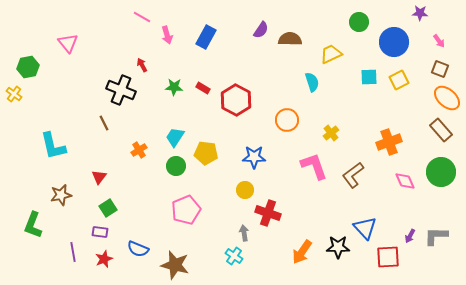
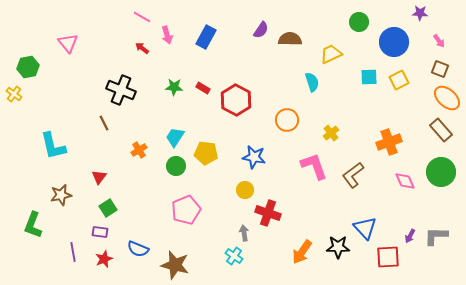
red arrow at (142, 65): moved 17 px up; rotated 24 degrees counterclockwise
blue star at (254, 157): rotated 10 degrees clockwise
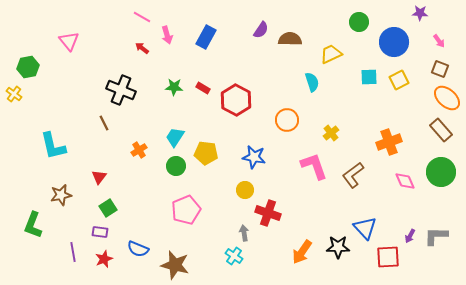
pink triangle at (68, 43): moved 1 px right, 2 px up
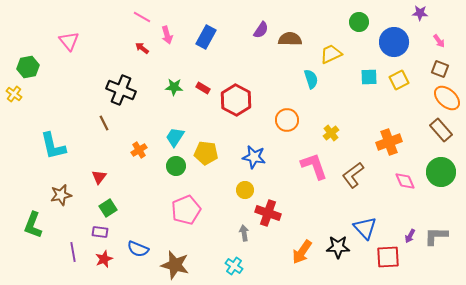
cyan semicircle at (312, 82): moved 1 px left, 3 px up
cyan cross at (234, 256): moved 10 px down
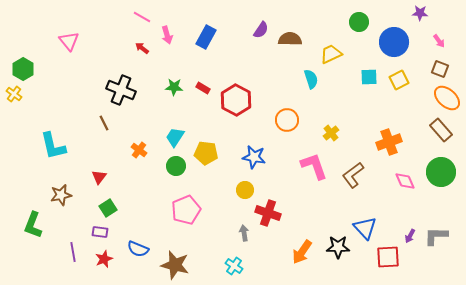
green hexagon at (28, 67): moved 5 px left, 2 px down; rotated 20 degrees counterclockwise
orange cross at (139, 150): rotated 21 degrees counterclockwise
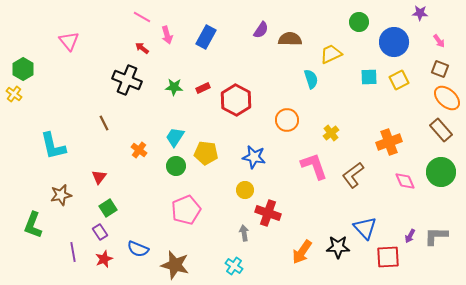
red rectangle at (203, 88): rotated 56 degrees counterclockwise
black cross at (121, 90): moved 6 px right, 10 px up
purple rectangle at (100, 232): rotated 49 degrees clockwise
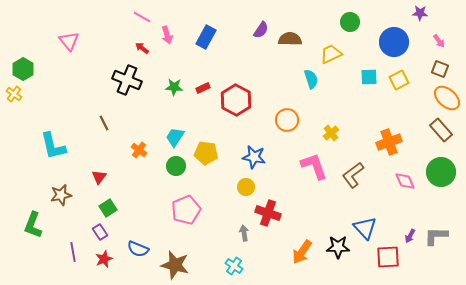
green circle at (359, 22): moved 9 px left
yellow circle at (245, 190): moved 1 px right, 3 px up
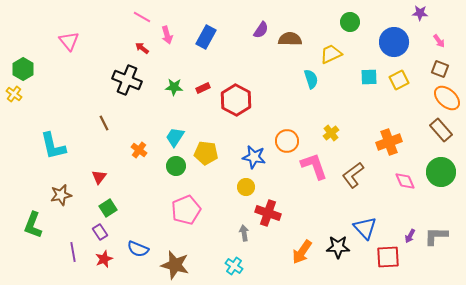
orange circle at (287, 120): moved 21 px down
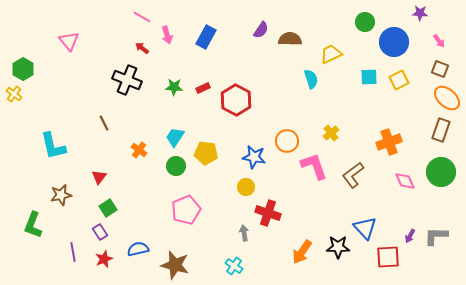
green circle at (350, 22): moved 15 px right
brown rectangle at (441, 130): rotated 60 degrees clockwise
blue semicircle at (138, 249): rotated 145 degrees clockwise
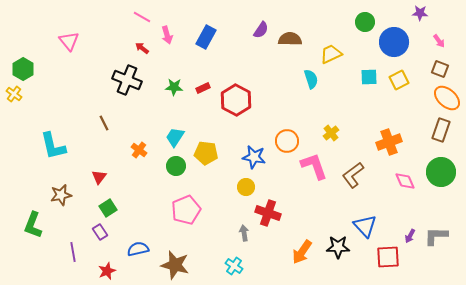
blue triangle at (365, 228): moved 2 px up
red star at (104, 259): moved 3 px right, 12 px down
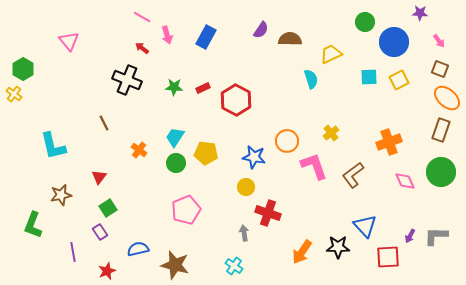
green circle at (176, 166): moved 3 px up
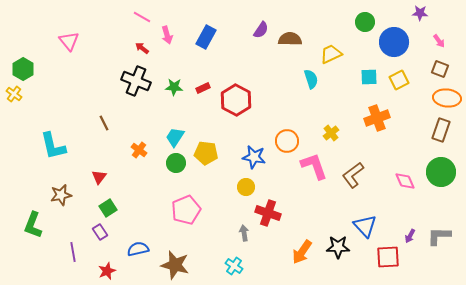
black cross at (127, 80): moved 9 px right, 1 px down
orange ellipse at (447, 98): rotated 36 degrees counterclockwise
orange cross at (389, 142): moved 12 px left, 24 px up
gray L-shape at (436, 236): moved 3 px right
